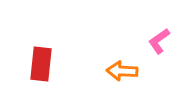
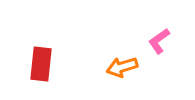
orange arrow: moved 4 px up; rotated 20 degrees counterclockwise
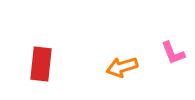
pink L-shape: moved 14 px right, 12 px down; rotated 76 degrees counterclockwise
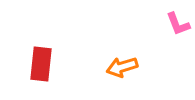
pink L-shape: moved 5 px right, 29 px up
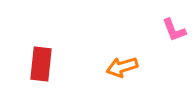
pink L-shape: moved 4 px left, 6 px down
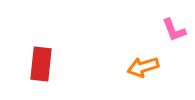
orange arrow: moved 21 px right
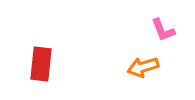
pink L-shape: moved 11 px left
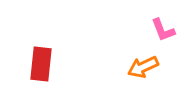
orange arrow: rotated 8 degrees counterclockwise
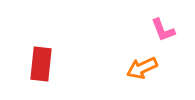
orange arrow: moved 1 px left, 1 px down
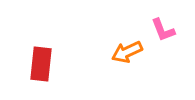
orange arrow: moved 15 px left, 16 px up
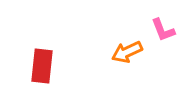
red rectangle: moved 1 px right, 2 px down
